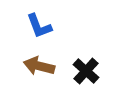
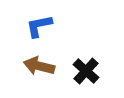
blue L-shape: rotated 100 degrees clockwise
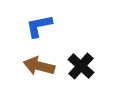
black cross: moved 5 px left, 5 px up
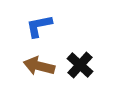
black cross: moved 1 px left, 1 px up
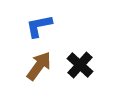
brown arrow: rotated 112 degrees clockwise
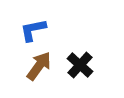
blue L-shape: moved 6 px left, 4 px down
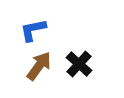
black cross: moved 1 px left, 1 px up
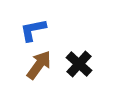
brown arrow: moved 1 px up
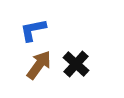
black cross: moved 3 px left
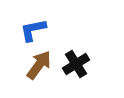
black cross: rotated 16 degrees clockwise
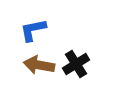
brown arrow: rotated 116 degrees counterclockwise
